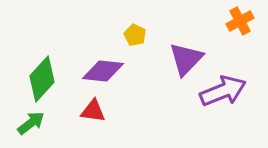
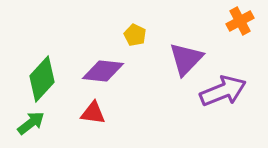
red triangle: moved 2 px down
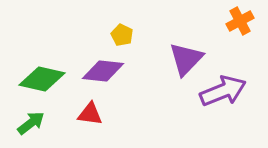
yellow pentagon: moved 13 px left
green diamond: rotated 60 degrees clockwise
red triangle: moved 3 px left, 1 px down
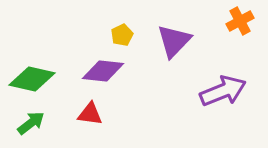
yellow pentagon: rotated 20 degrees clockwise
purple triangle: moved 12 px left, 18 px up
green diamond: moved 10 px left
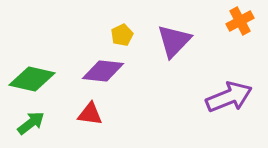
purple arrow: moved 6 px right, 6 px down
